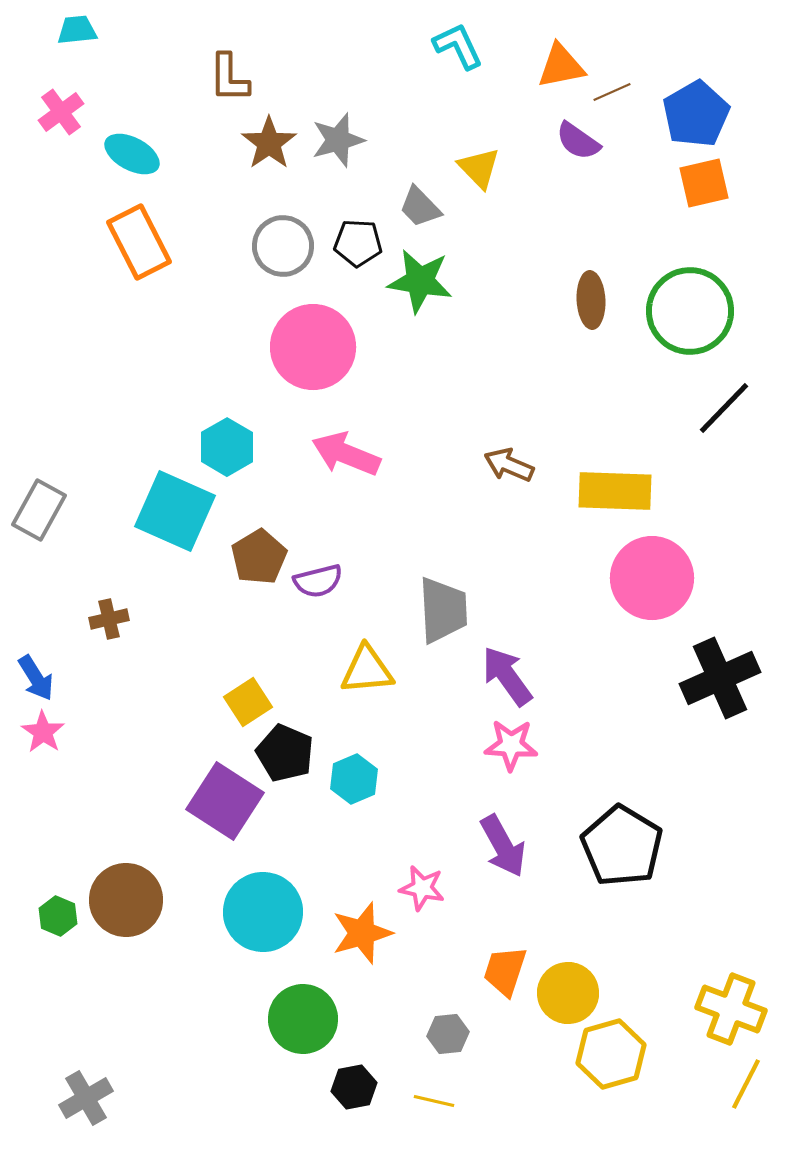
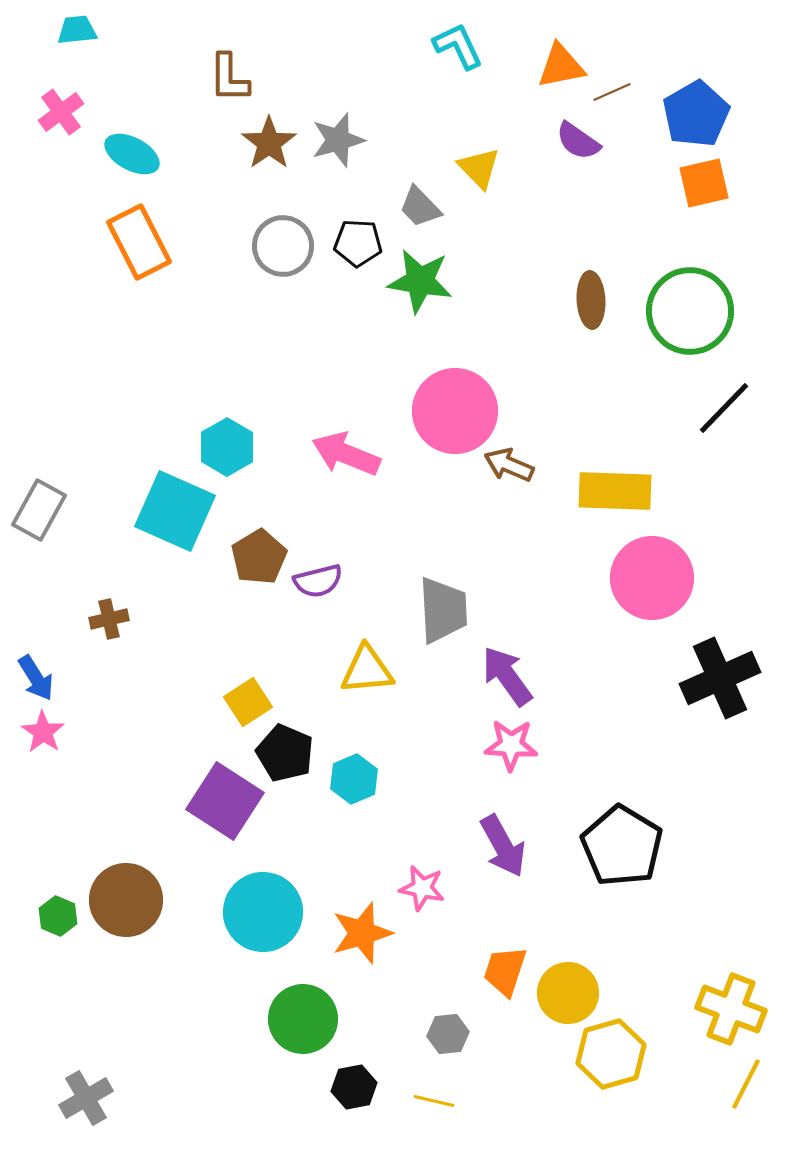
pink circle at (313, 347): moved 142 px right, 64 px down
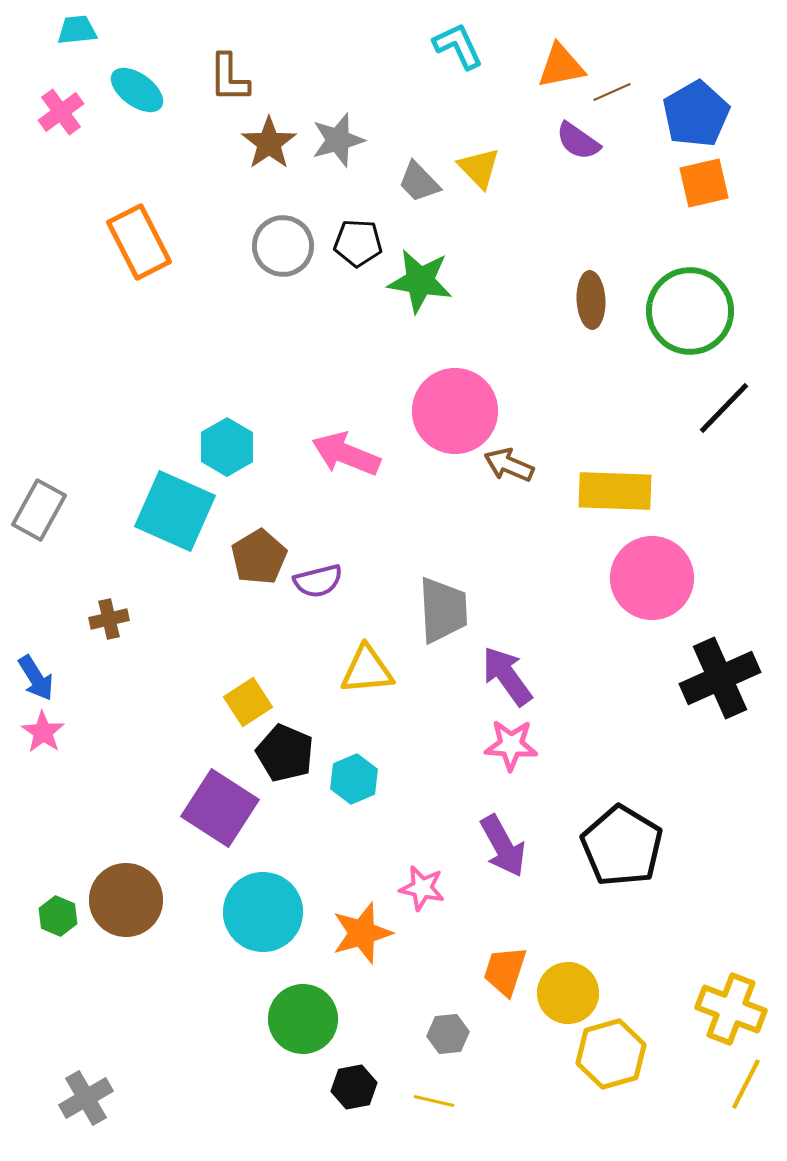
cyan ellipse at (132, 154): moved 5 px right, 64 px up; rotated 8 degrees clockwise
gray trapezoid at (420, 207): moved 1 px left, 25 px up
purple square at (225, 801): moved 5 px left, 7 px down
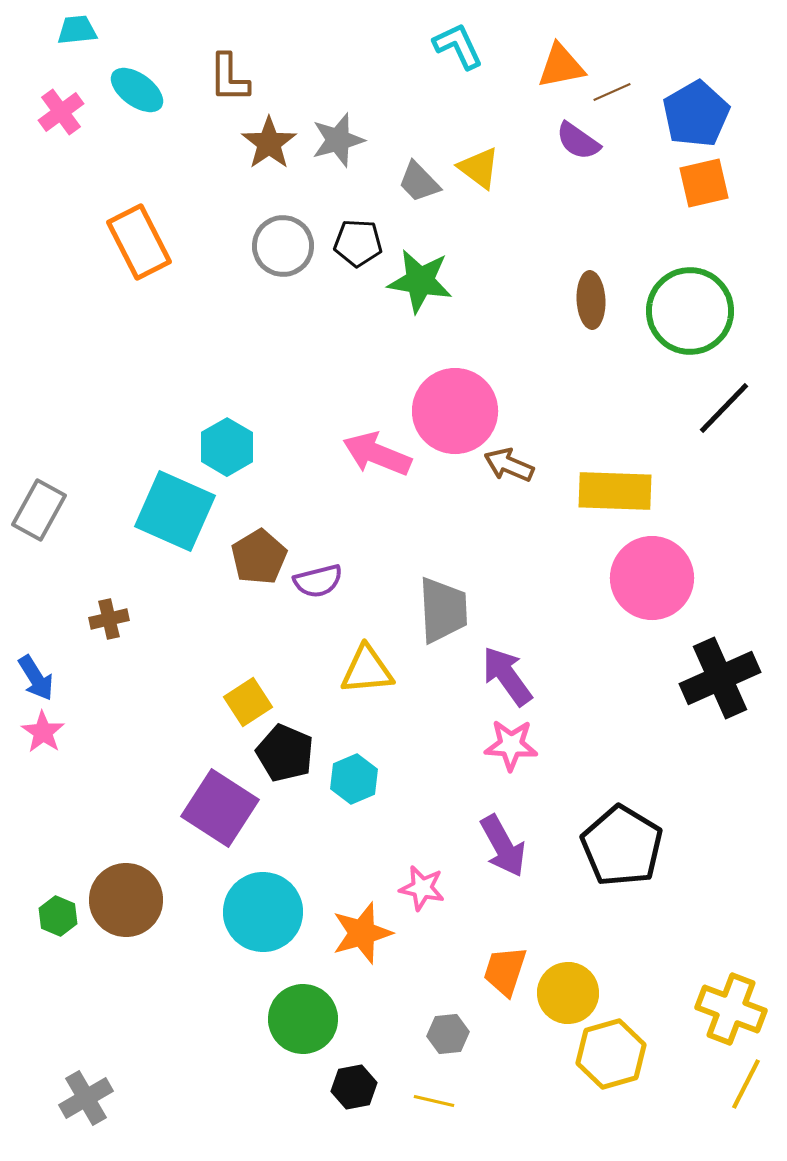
yellow triangle at (479, 168): rotated 9 degrees counterclockwise
pink arrow at (346, 454): moved 31 px right
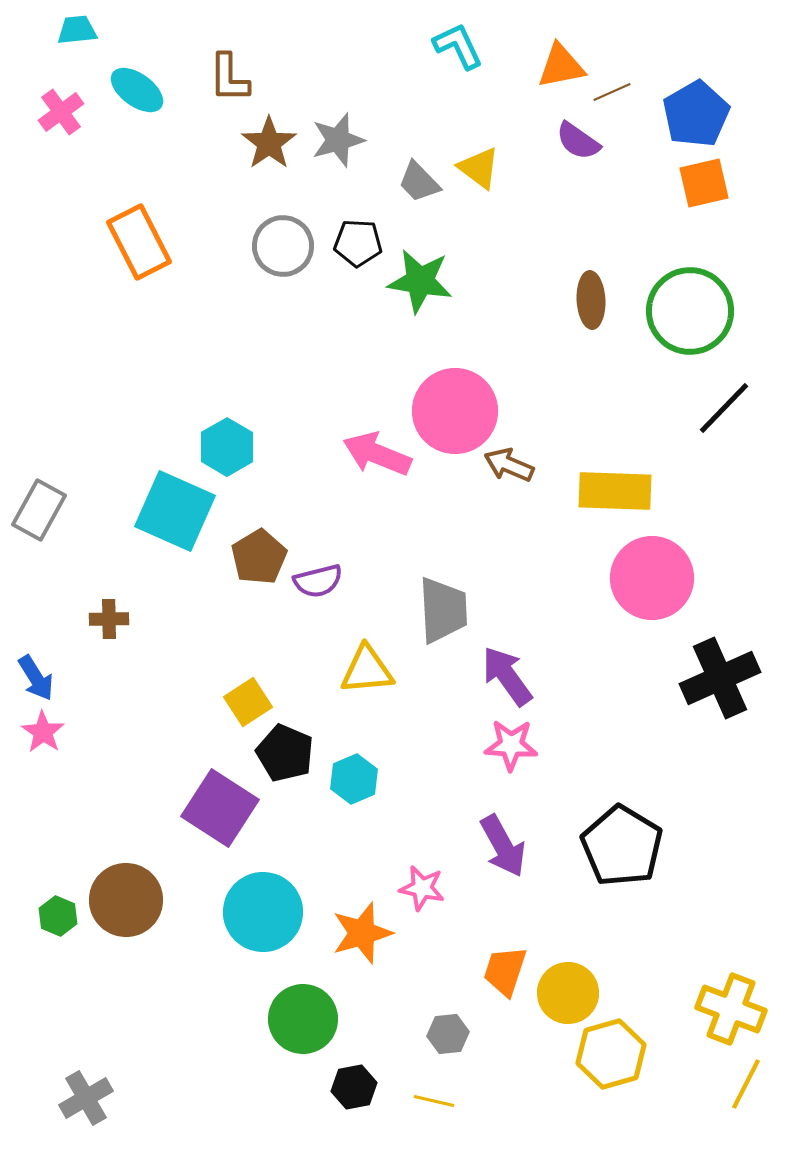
brown cross at (109, 619): rotated 12 degrees clockwise
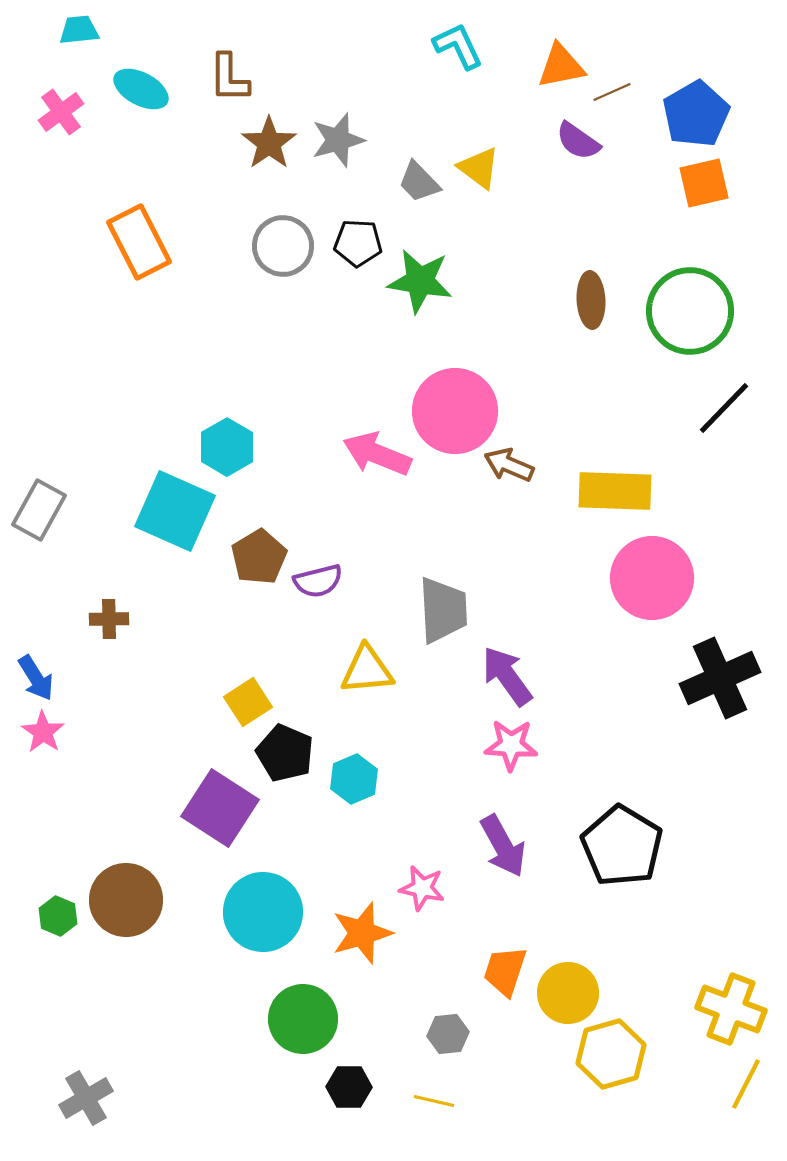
cyan trapezoid at (77, 30): moved 2 px right
cyan ellipse at (137, 90): moved 4 px right, 1 px up; rotated 8 degrees counterclockwise
black hexagon at (354, 1087): moved 5 px left; rotated 12 degrees clockwise
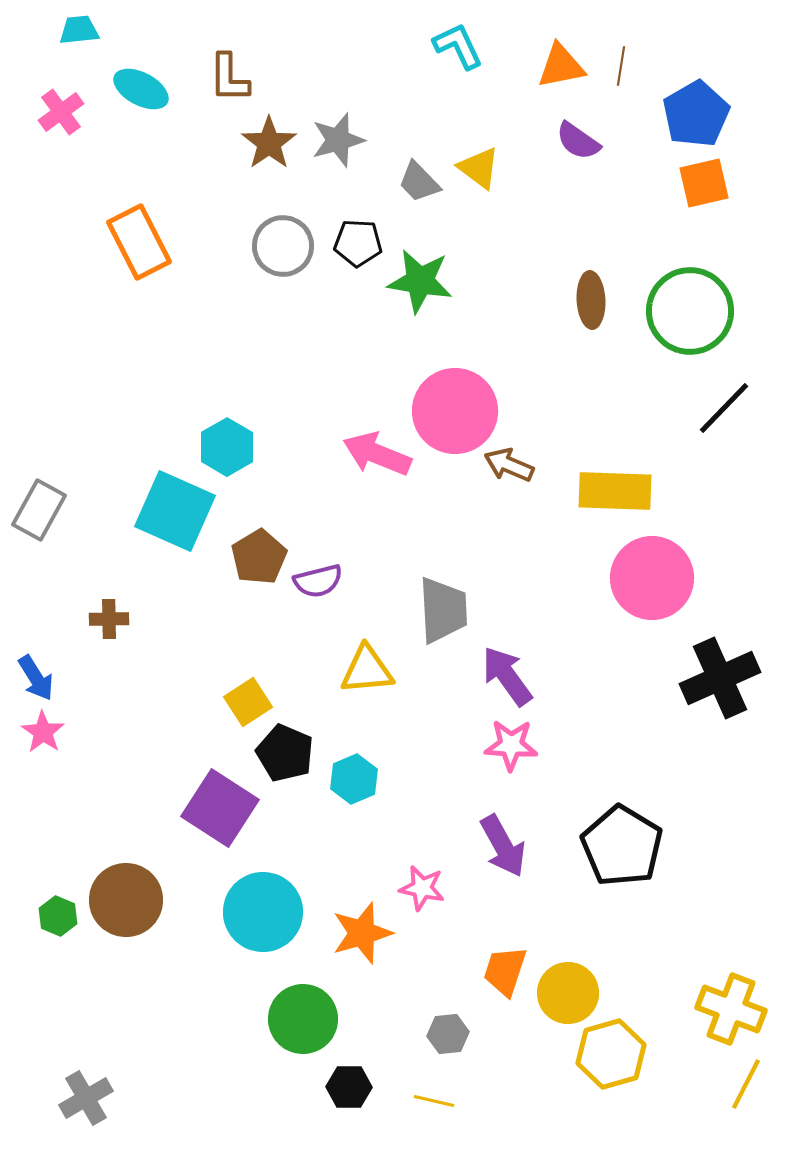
brown line at (612, 92): moved 9 px right, 26 px up; rotated 57 degrees counterclockwise
